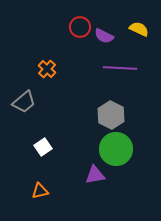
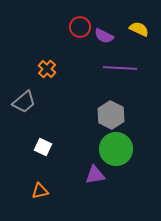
white square: rotated 30 degrees counterclockwise
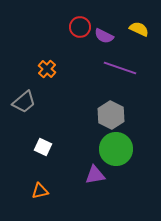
purple line: rotated 16 degrees clockwise
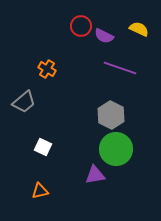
red circle: moved 1 px right, 1 px up
orange cross: rotated 12 degrees counterclockwise
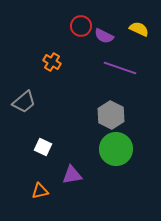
orange cross: moved 5 px right, 7 px up
purple triangle: moved 23 px left
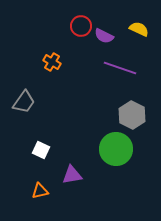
gray trapezoid: rotated 15 degrees counterclockwise
gray hexagon: moved 21 px right
white square: moved 2 px left, 3 px down
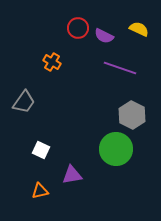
red circle: moved 3 px left, 2 px down
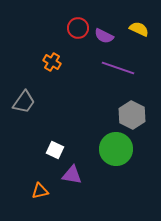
purple line: moved 2 px left
white square: moved 14 px right
purple triangle: rotated 20 degrees clockwise
